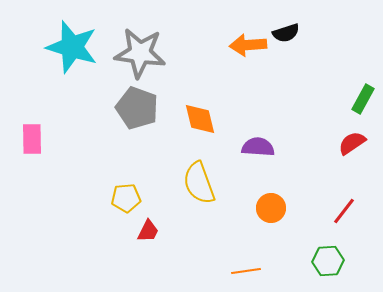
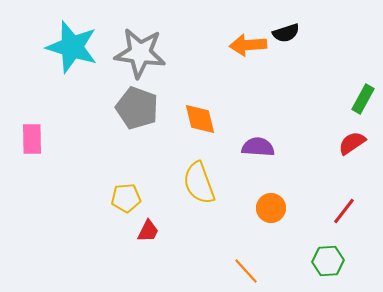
orange line: rotated 56 degrees clockwise
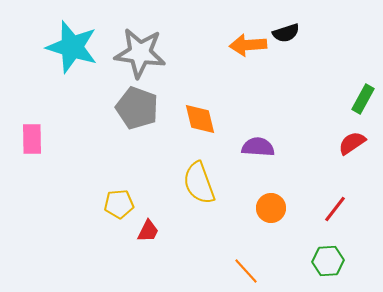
yellow pentagon: moved 7 px left, 6 px down
red line: moved 9 px left, 2 px up
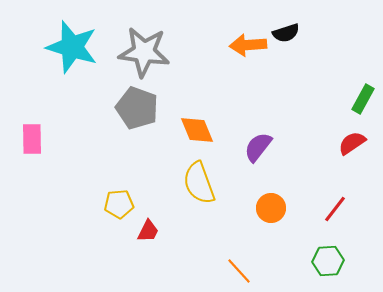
gray star: moved 4 px right, 1 px up
orange diamond: moved 3 px left, 11 px down; rotated 9 degrees counterclockwise
purple semicircle: rotated 56 degrees counterclockwise
orange line: moved 7 px left
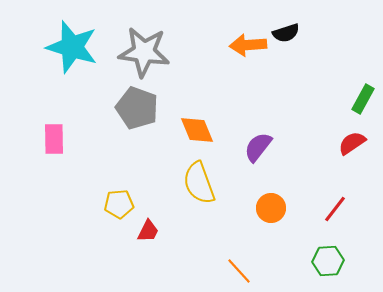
pink rectangle: moved 22 px right
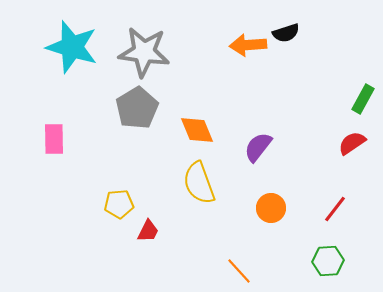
gray pentagon: rotated 21 degrees clockwise
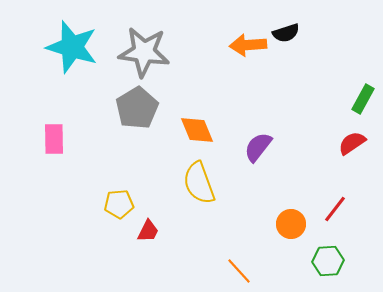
orange circle: moved 20 px right, 16 px down
